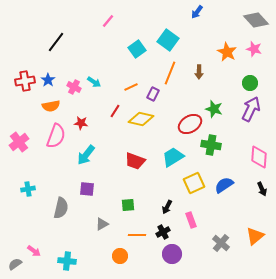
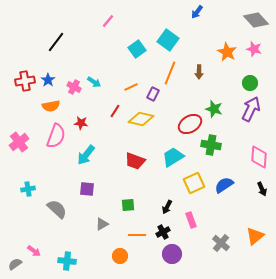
gray semicircle at (61, 208): moved 4 px left, 1 px down; rotated 60 degrees counterclockwise
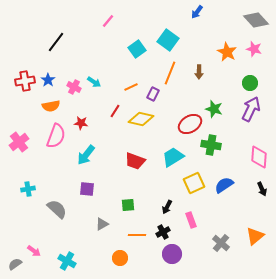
orange circle at (120, 256): moved 2 px down
cyan cross at (67, 261): rotated 24 degrees clockwise
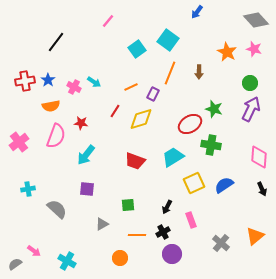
yellow diamond at (141, 119): rotated 30 degrees counterclockwise
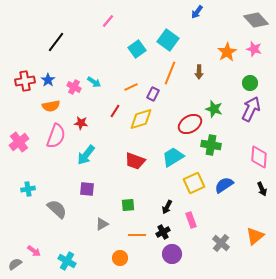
orange star at (227, 52): rotated 12 degrees clockwise
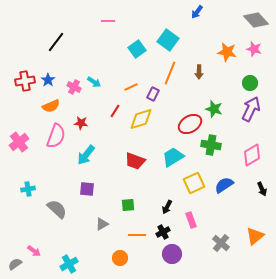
pink line at (108, 21): rotated 48 degrees clockwise
orange star at (227, 52): rotated 30 degrees counterclockwise
orange semicircle at (51, 106): rotated 12 degrees counterclockwise
pink diamond at (259, 157): moved 7 px left, 2 px up; rotated 55 degrees clockwise
cyan cross at (67, 261): moved 2 px right, 3 px down; rotated 30 degrees clockwise
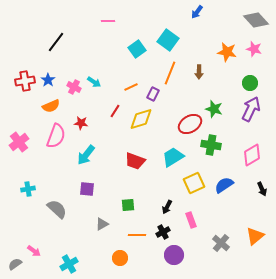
purple circle at (172, 254): moved 2 px right, 1 px down
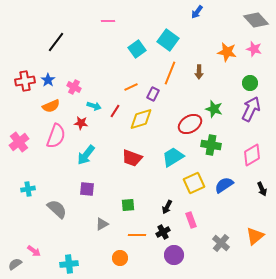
cyan arrow at (94, 82): moved 24 px down; rotated 16 degrees counterclockwise
red trapezoid at (135, 161): moved 3 px left, 3 px up
cyan cross at (69, 264): rotated 24 degrees clockwise
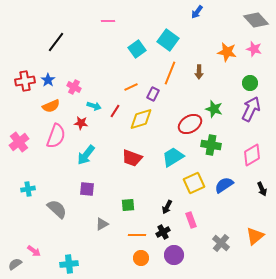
orange circle at (120, 258): moved 21 px right
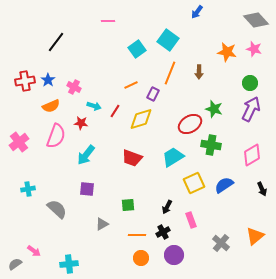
orange line at (131, 87): moved 2 px up
